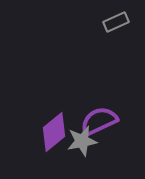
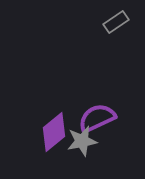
gray rectangle: rotated 10 degrees counterclockwise
purple semicircle: moved 2 px left, 3 px up
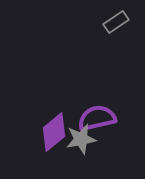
purple semicircle: rotated 12 degrees clockwise
gray star: moved 1 px left, 2 px up
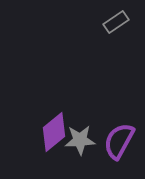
purple semicircle: moved 22 px right, 23 px down; rotated 48 degrees counterclockwise
gray star: moved 1 px left, 1 px down; rotated 8 degrees clockwise
